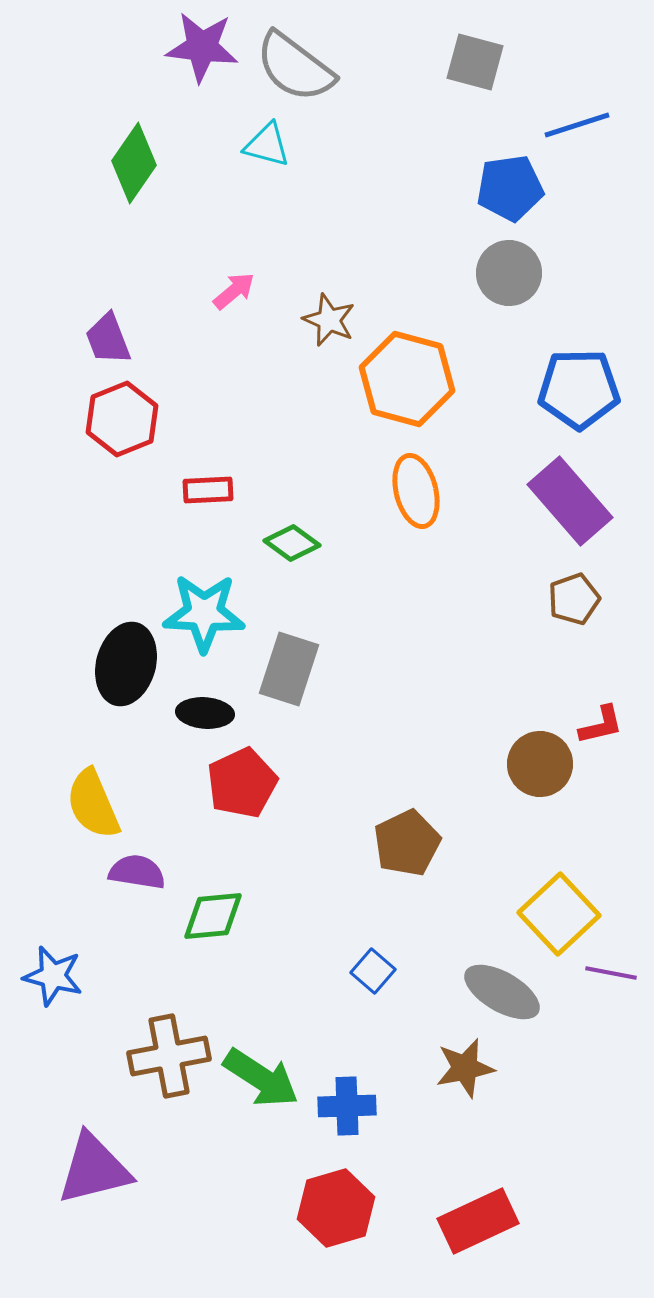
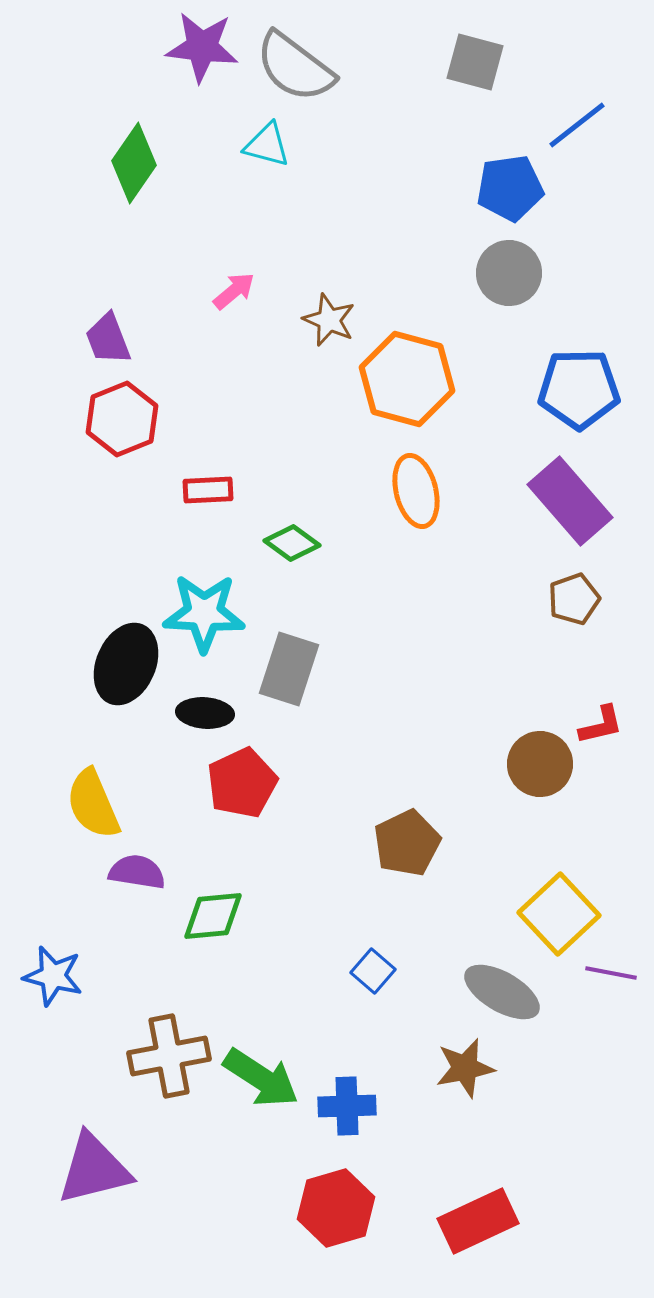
blue line at (577, 125): rotated 20 degrees counterclockwise
black ellipse at (126, 664): rotated 8 degrees clockwise
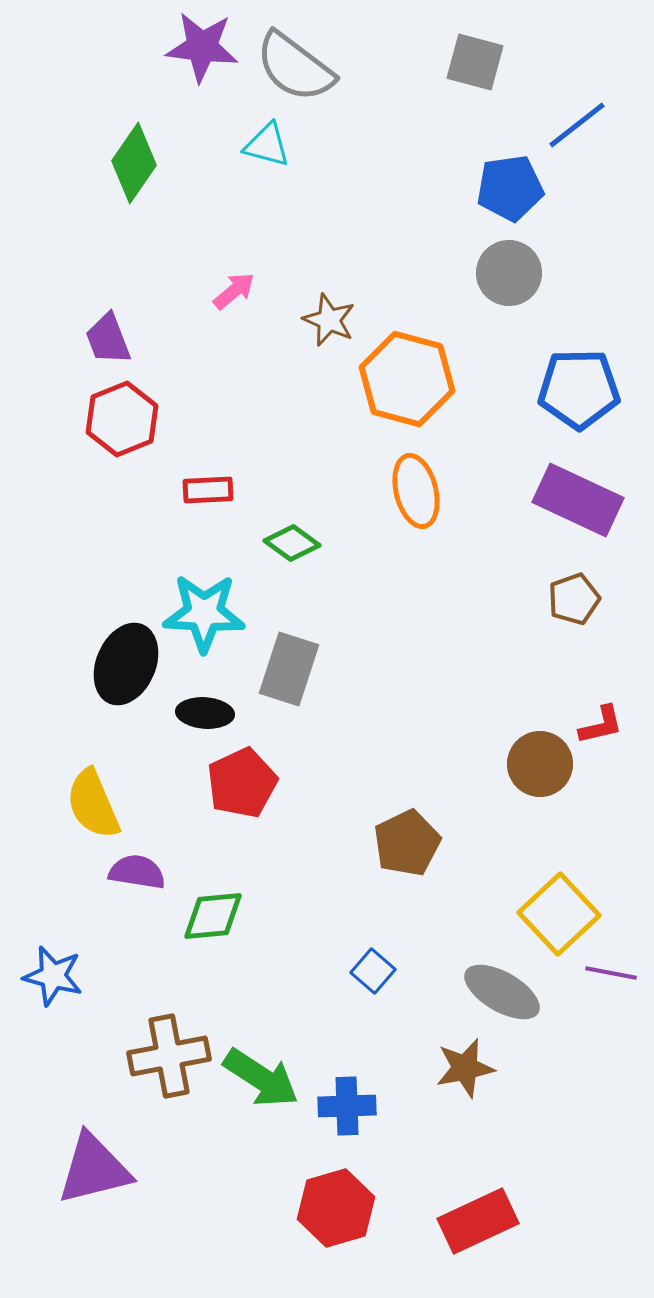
purple rectangle at (570, 501): moved 8 px right, 1 px up; rotated 24 degrees counterclockwise
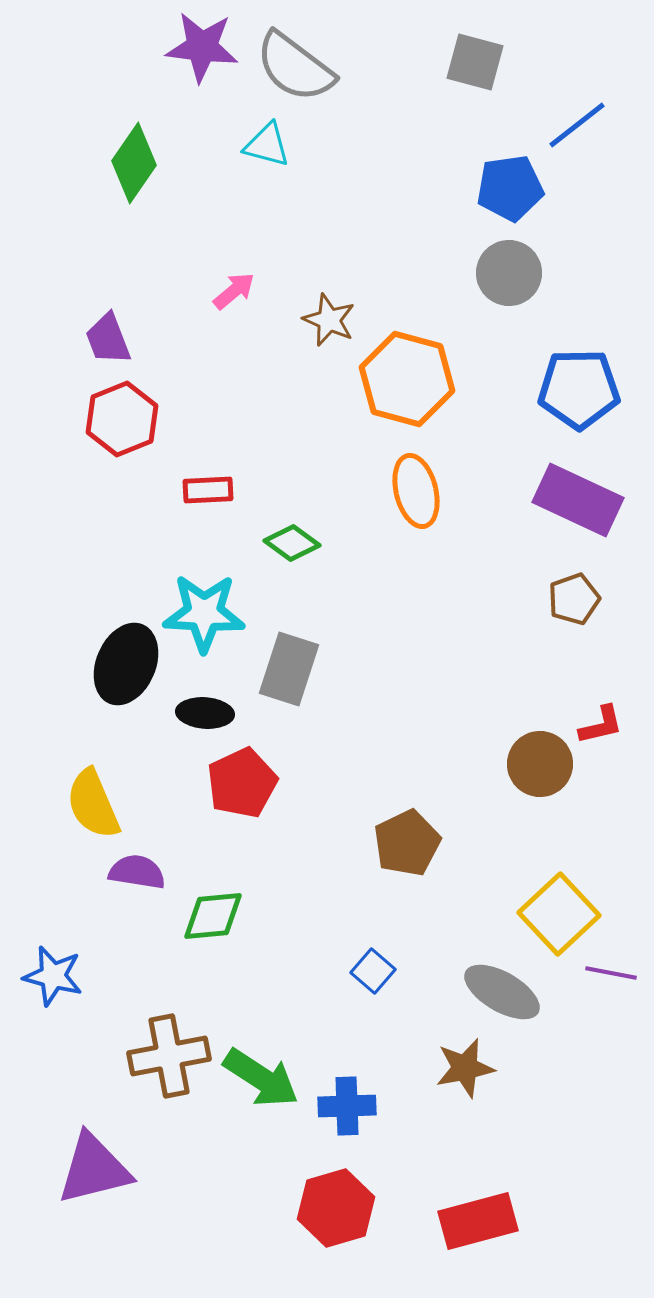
red rectangle at (478, 1221): rotated 10 degrees clockwise
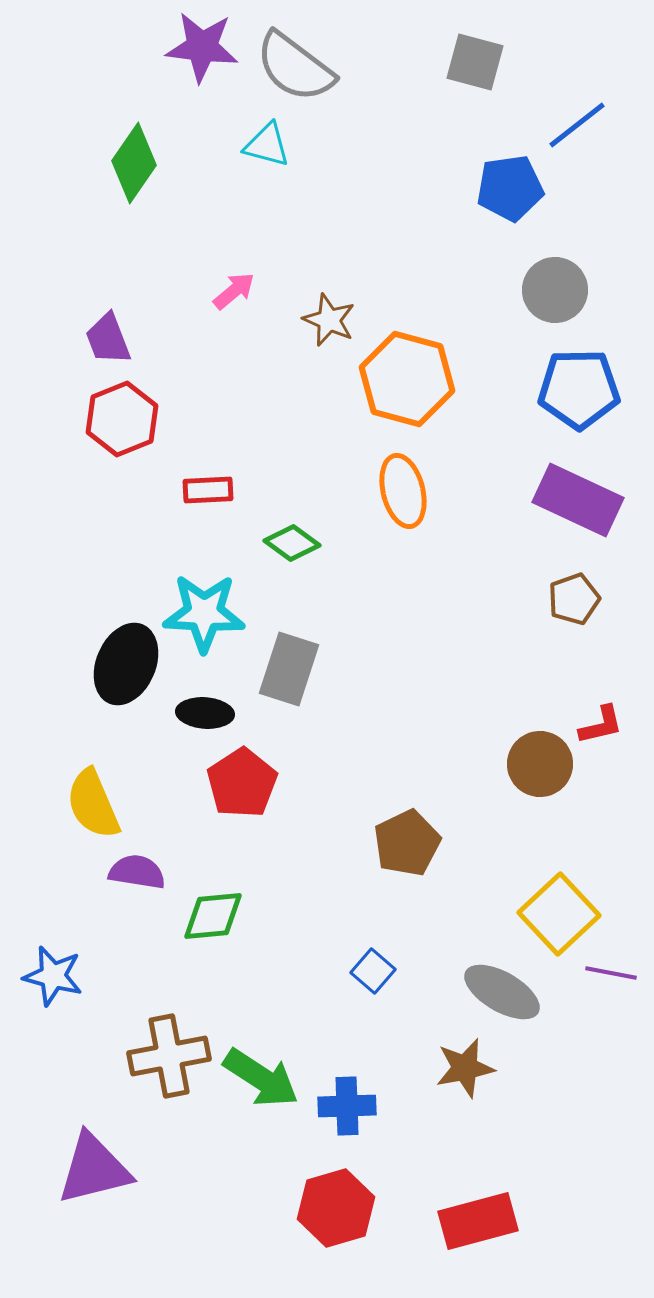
gray circle at (509, 273): moved 46 px right, 17 px down
orange ellipse at (416, 491): moved 13 px left
red pentagon at (242, 783): rotated 8 degrees counterclockwise
